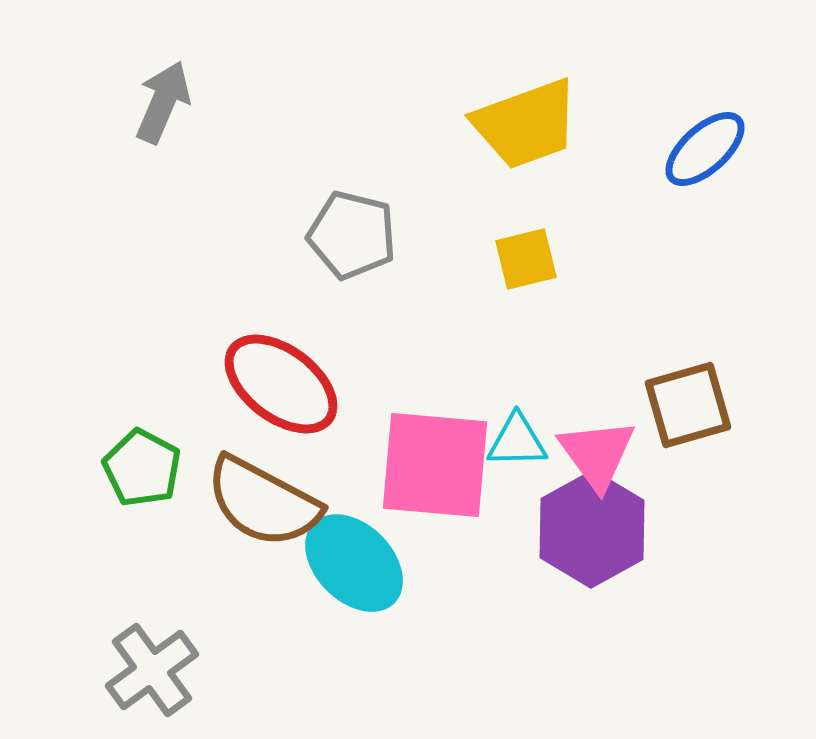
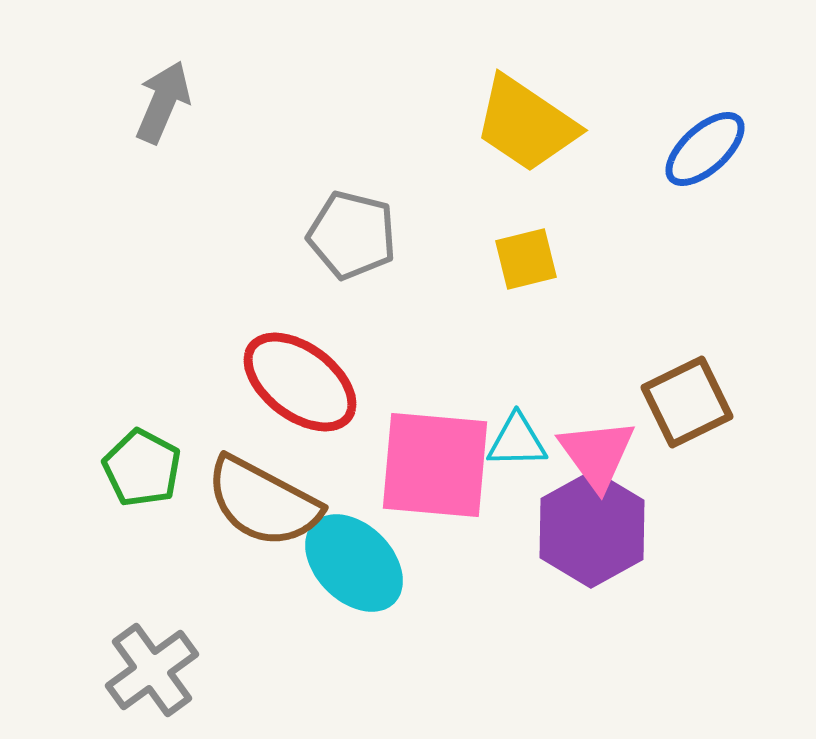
yellow trapezoid: rotated 54 degrees clockwise
red ellipse: moved 19 px right, 2 px up
brown square: moved 1 px left, 3 px up; rotated 10 degrees counterclockwise
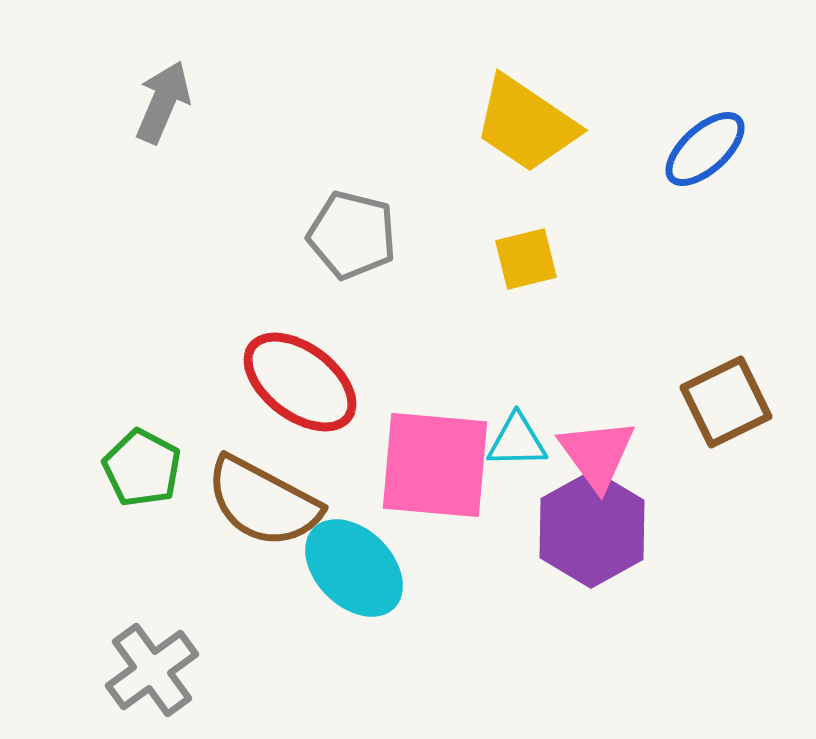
brown square: moved 39 px right
cyan ellipse: moved 5 px down
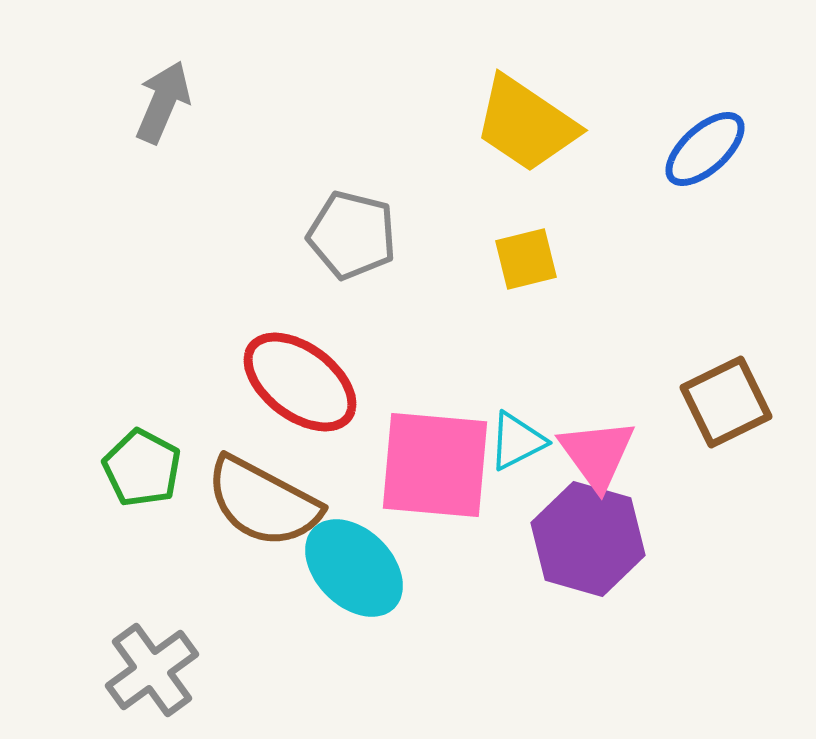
cyan triangle: rotated 26 degrees counterclockwise
purple hexagon: moved 4 px left, 10 px down; rotated 15 degrees counterclockwise
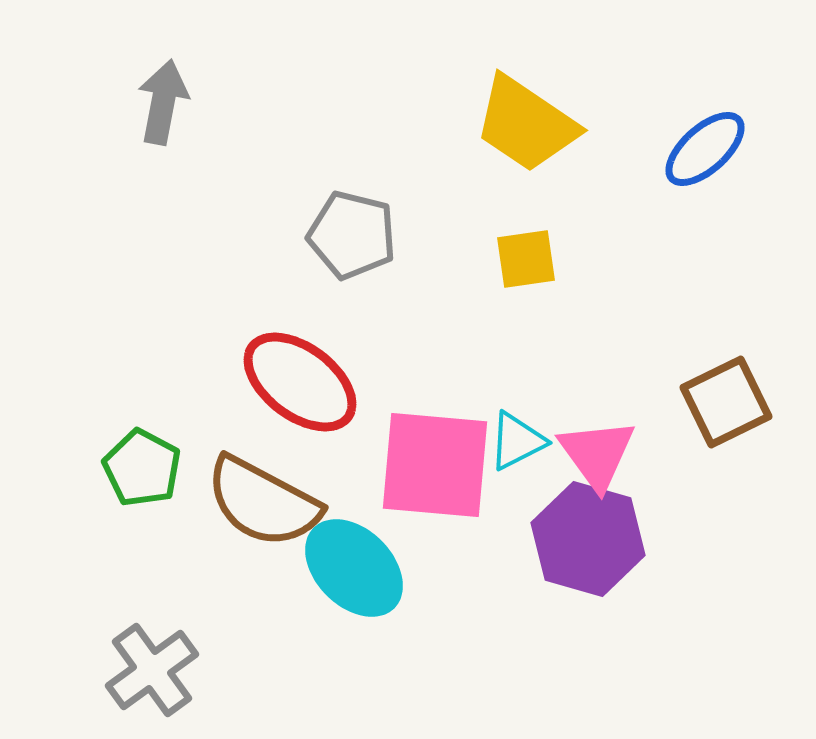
gray arrow: rotated 12 degrees counterclockwise
yellow square: rotated 6 degrees clockwise
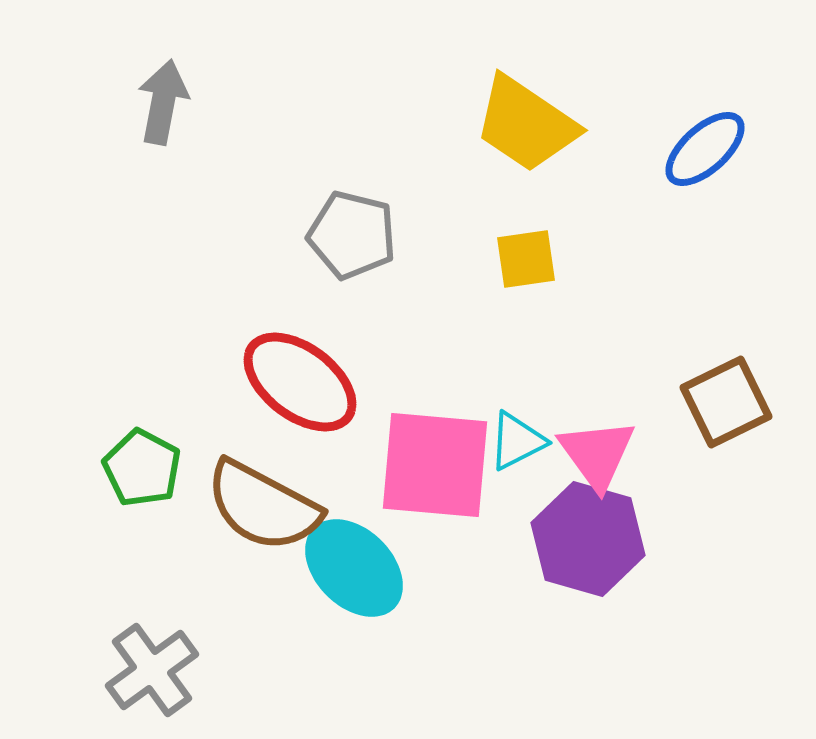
brown semicircle: moved 4 px down
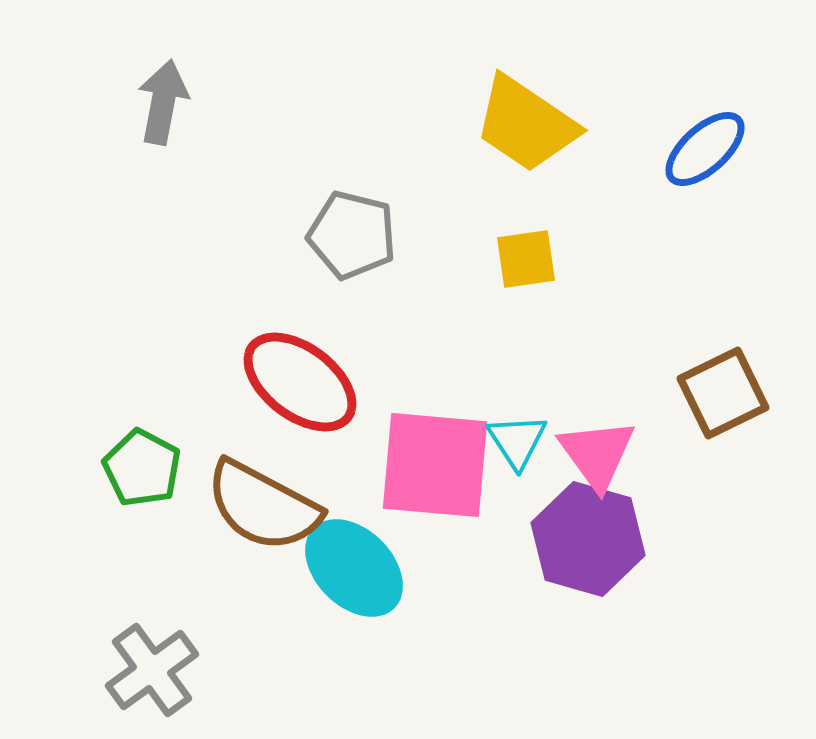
brown square: moved 3 px left, 9 px up
cyan triangle: rotated 36 degrees counterclockwise
